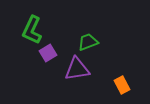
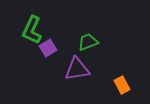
purple square: moved 5 px up
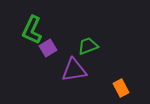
green trapezoid: moved 4 px down
purple triangle: moved 3 px left, 1 px down
orange rectangle: moved 1 px left, 3 px down
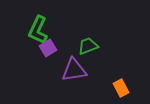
green L-shape: moved 6 px right
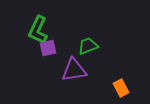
purple square: rotated 18 degrees clockwise
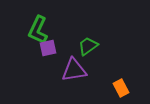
green trapezoid: rotated 15 degrees counterclockwise
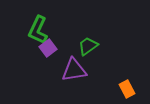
purple square: rotated 24 degrees counterclockwise
orange rectangle: moved 6 px right, 1 px down
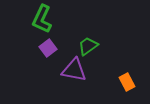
green L-shape: moved 4 px right, 11 px up
purple triangle: rotated 20 degrees clockwise
orange rectangle: moved 7 px up
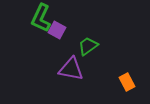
green L-shape: moved 1 px left, 1 px up
purple square: moved 9 px right, 18 px up; rotated 24 degrees counterclockwise
purple triangle: moved 3 px left, 1 px up
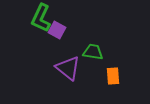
green trapezoid: moved 5 px right, 6 px down; rotated 45 degrees clockwise
purple triangle: moved 3 px left, 1 px up; rotated 28 degrees clockwise
orange rectangle: moved 14 px left, 6 px up; rotated 24 degrees clockwise
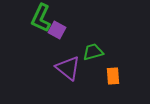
green trapezoid: rotated 25 degrees counterclockwise
